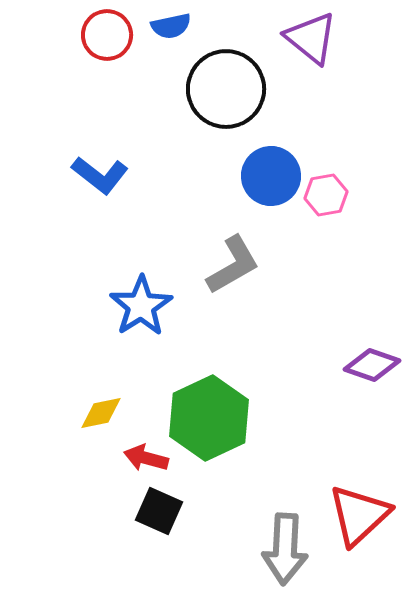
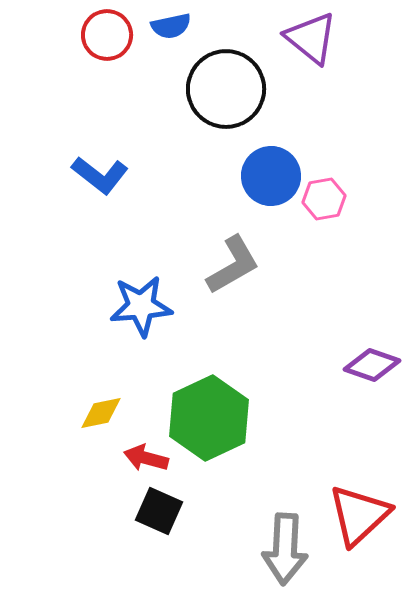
pink hexagon: moved 2 px left, 4 px down
blue star: rotated 28 degrees clockwise
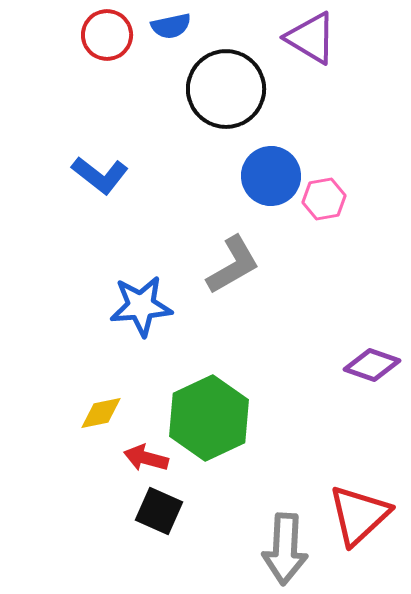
purple triangle: rotated 8 degrees counterclockwise
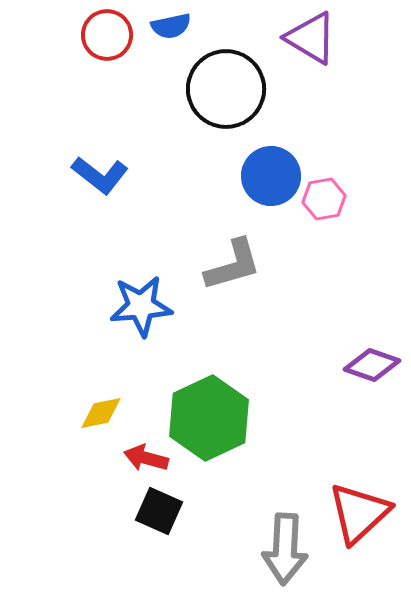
gray L-shape: rotated 14 degrees clockwise
red triangle: moved 2 px up
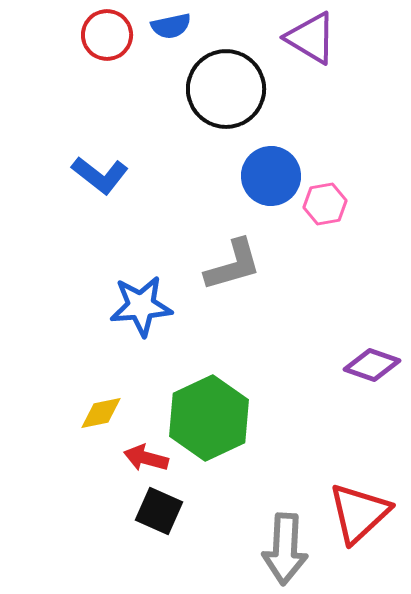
pink hexagon: moved 1 px right, 5 px down
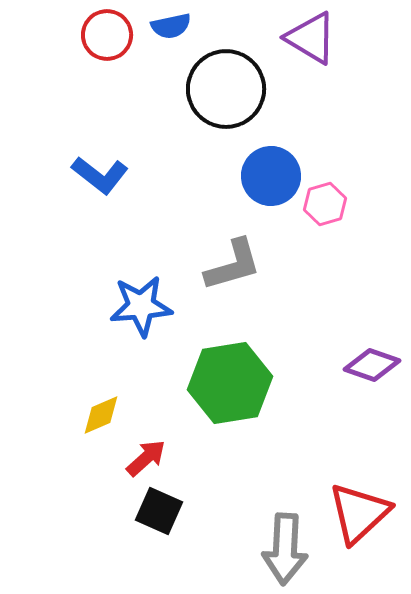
pink hexagon: rotated 6 degrees counterclockwise
yellow diamond: moved 2 px down; rotated 12 degrees counterclockwise
green hexagon: moved 21 px right, 35 px up; rotated 16 degrees clockwise
red arrow: rotated 123 degrees clockwise
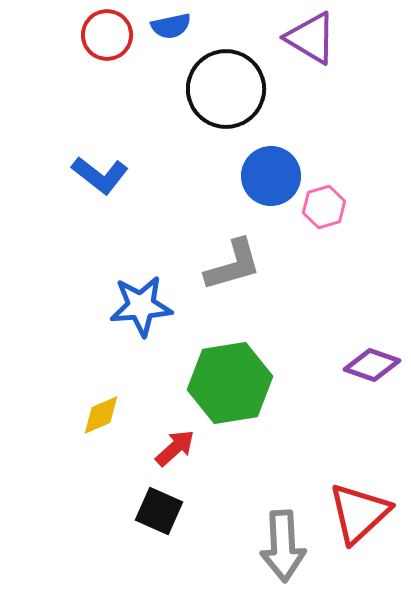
pink hexagon: moved 1 px left, 3 px down
red arrow: moved 29 px right, 10 px up
gray arrow: moved 2 px left, 3 px up; rotated 6 degrees counterclockwise
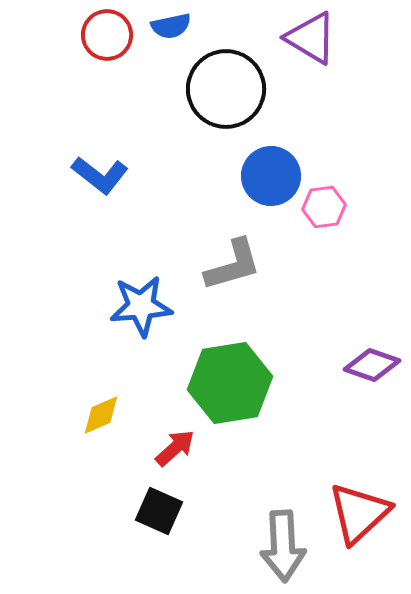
pink hexagon: rotated 9 degrees clockwise
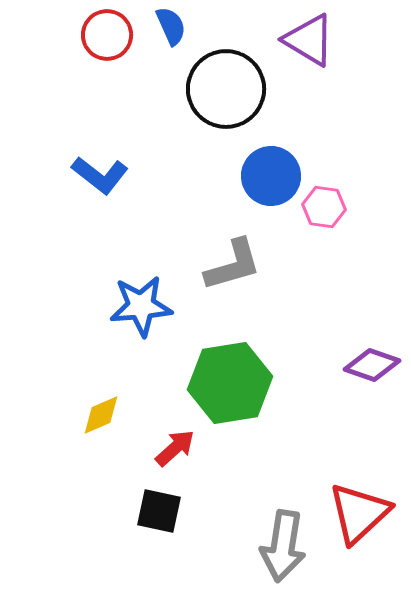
blue semicircle: rotated 102 degrees counterclockwise
purple triangle: moved 2 px left, 2 px down
pink hexagon: rotated 15 degrees clockwise
black square: rotated 12 degrees counterclockwise
gray arrow: rotated 12 degrees clockwise
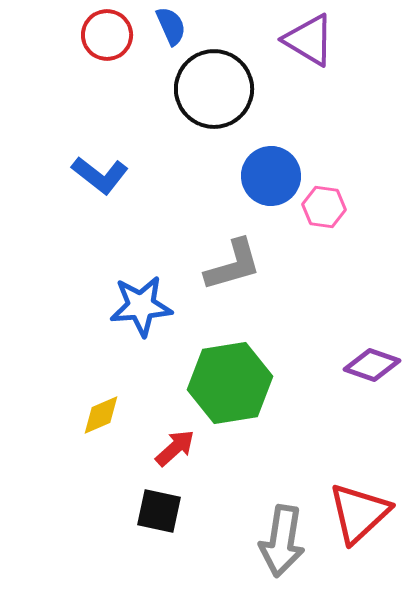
black circle: moved 12 px left
gray arrow: moved 1 px left, 5 px up
